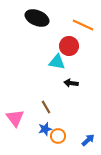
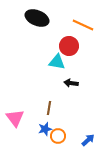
brown line: moved 3 px right, 1 px down; rotated 40 degrees clockwise
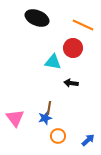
red circle: moved 4 px right, 2 px down
cyan triangle: moved 4 px left
blue star: moved 11 px up
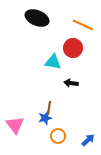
pink triangle: moved 7 px down
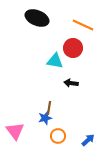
cyan triangle: moved 2 px right, 1 px up
pink triangle: moved 6 px down
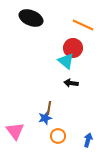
black ellipse: moved 6 px left
cyan triangle: moved 11 px right; rotated 30 degrees clockwise
blue arrow: rotated 32 degrees counterclockwise
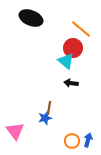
orange line: moved 2 px left, 4 px down; rotated 15 degrees clockwise
orange circle: moved 14 px right, 5 px down
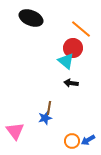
blue arrow: rotated 136 degrees counterclockwise
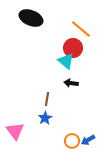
brown line: moved 2 px left, 9 px up
blue star: rotated 16 degrees counterclockwise
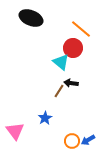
cyan triangle: moved 5 px left, 1 px down
brown line: moved 12 px right, 8 px up; rotated 24 degrees clockwise
